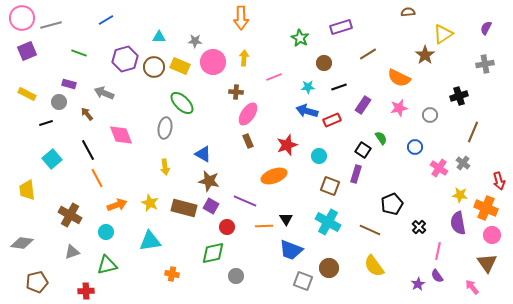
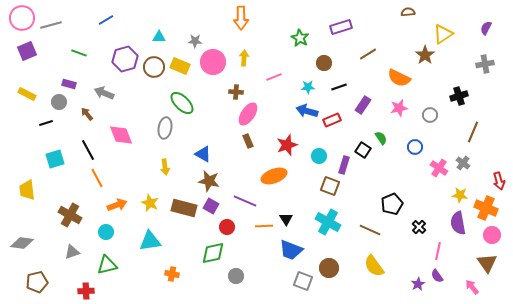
cyan square at (52, 159): moved 3 px right; rotated 24 degrees clockwise
purple rectangle at (356, 174): moved 12 px left, 9 px up
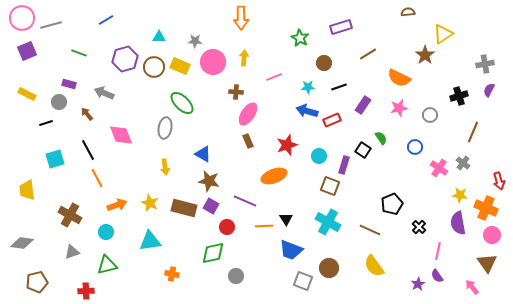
purple semicircle at (486, 28): moved 3 px right, 62 px down
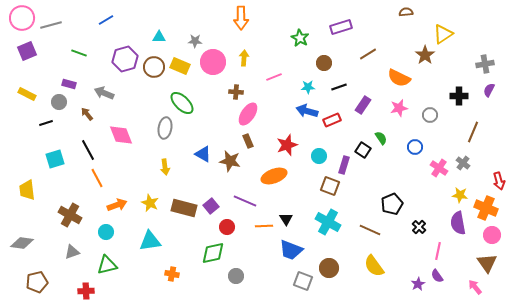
brown semicircle at (408, 12): moved 2 px left
black cross at (459, 96): rotated 18 degrees clockwise
brown star at (209, 181): moved 21 px right, 20 px up
purple square at (211, 206): rotated 21 degrees clockwise
pink arrow at (472, 287): moved 3 px right
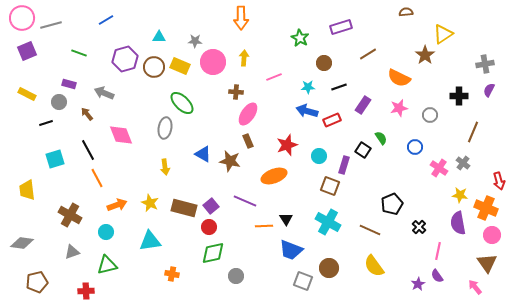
red circle at (227, 227): moved 18 px left
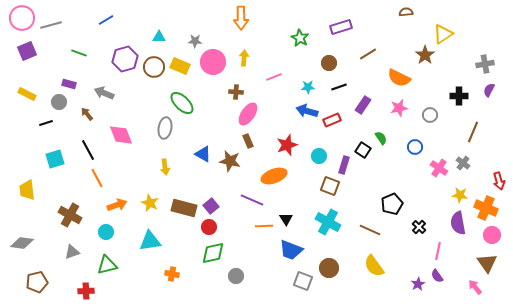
brown circle at (324, 63): moved 5 px right
purple line at (245, 201): moved 7 px right, 1 px up
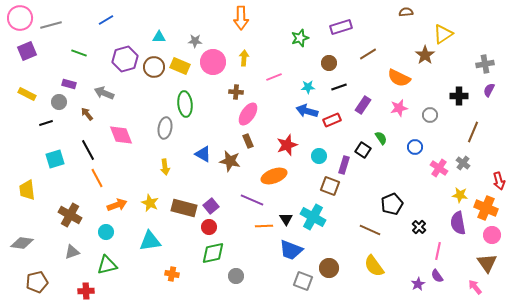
pink circle at (22, 18): moved 2 px left
green star at (300, 38): rotated 24 degrees clockwise
green ellipse at (182, 103): moved 3 px right, 1 px down; rotated 40 degrees clockwise
cyan cross at (328, 222): moved 15 px left, 5 px up
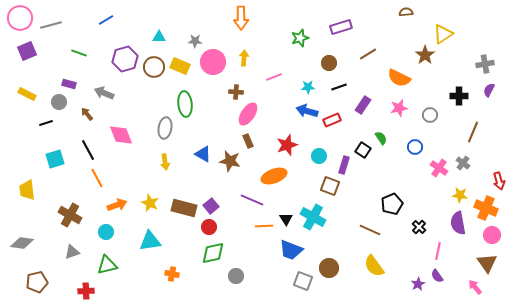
yellow arrow at (165, 167): moved 5 px up
